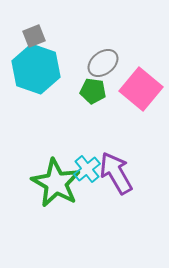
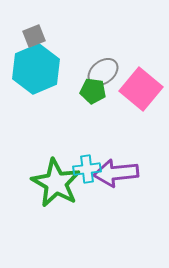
gray ellipse: moved 9 px down
cyan hexagon: rotated 18 degrees clockwise
cyan cross: rotated 32 degrees clockwise
purple arrow: rotated 66 degrees counterclockwise
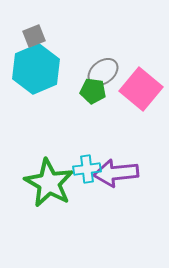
green star: moved 7 px left
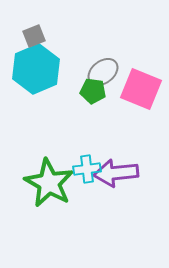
pink square: rotated 18 degrees counterclockwise
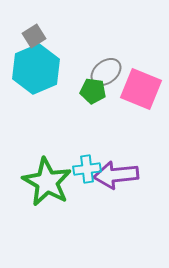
gray square: rotated 10 degrees counterclockwise
gray ellipse: moved 3 px right
purple arrow: moved 2 px down
green star: moved 2 px left, 1 px up
